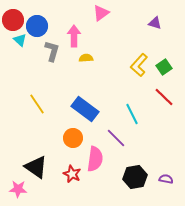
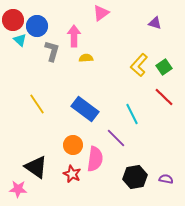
orange circle: moved 7 px down
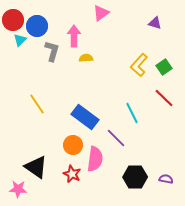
cyan triangle: rotated 32 degrees clockwise
red line: moved 1 px down
blue rectangle: moved 8 px down
cyan line: moved 1 px up
black hexagon: rotated 10 degrees clockwise
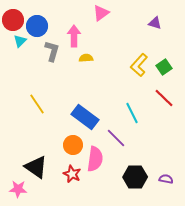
cyan triangle: moved 1 px down
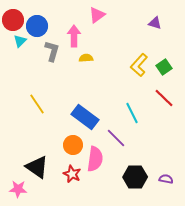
pink triangle: moved 4 px left, 2 px down
black triangle: moved 1 px right
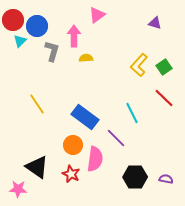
red star: moved 1 px left
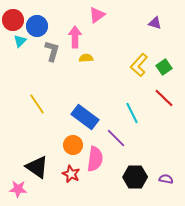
pink arrow: moved 1 px right, 1 px down
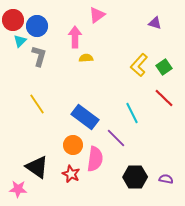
gray L-shape: moved 13 px left, 5 px down
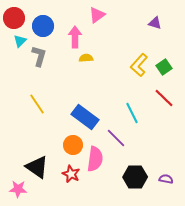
red circle: moved 1 px right, 2 px up
blue circle: moved 6 px right
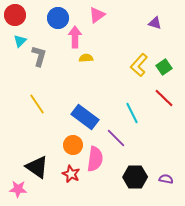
red circle: moved 1 px right, 3 px up
blue circle: moved 15 px right, 8 px up
